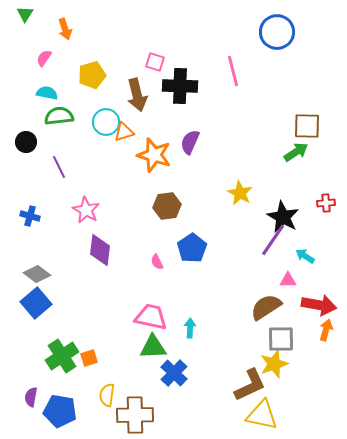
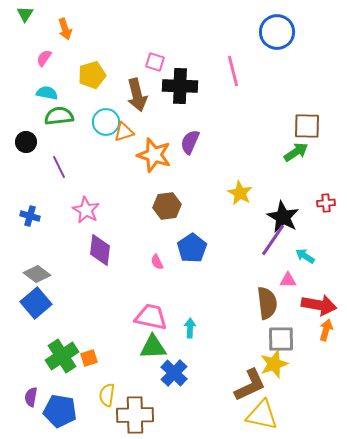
brown semicircle at (266, 307): moved 1 px right, 4 px up; rotated 116 degrees clockwise
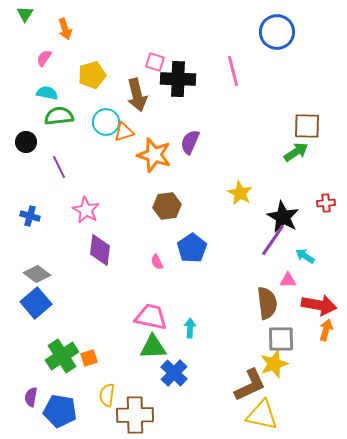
black cross at (180, 86): moved 2 px left, 7 px up
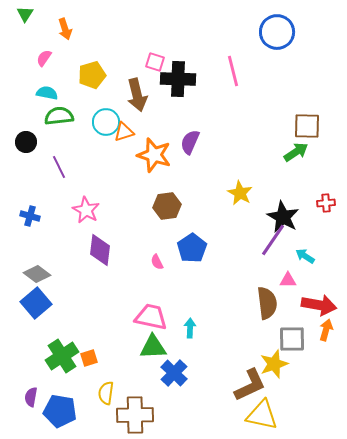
gray square at (281, 339): moved 11 px right
yellow semicircle at (107, 395): moved 1 px left, 2 px up
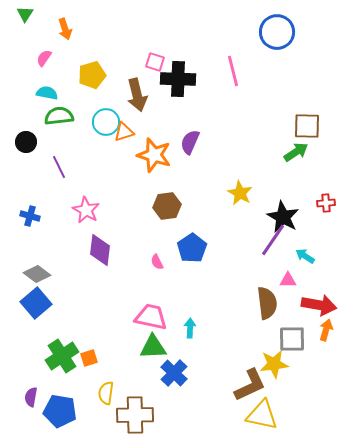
yellow star at (274, 364): rotated 12 degrees clockwise
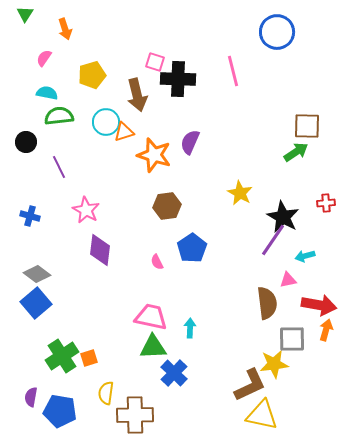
cyan arrow at (305, 256): rotated 48 degrees counterclockwise
pink triangle at (288, 280): rotated 12 degrees counterclockwise
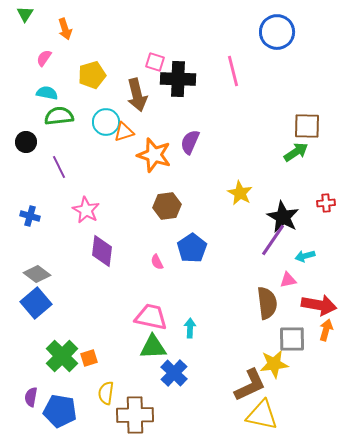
purple diamond at (100, 250): moved 2 px right, 1 px down
green cross at (62, 356): rotated 12 degrees counterclockwise
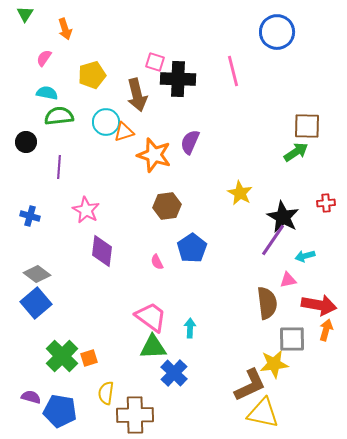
purple line at (59, 167): rotated 30 degrees clockwise
pink trapezoid at (151, 317): rotated 24 degrees clockwise
purple semicircle at (31, 397): rotated 96 degrees clockwise
yellow triangle at (262, 415): moved 1 px right, 2 px up
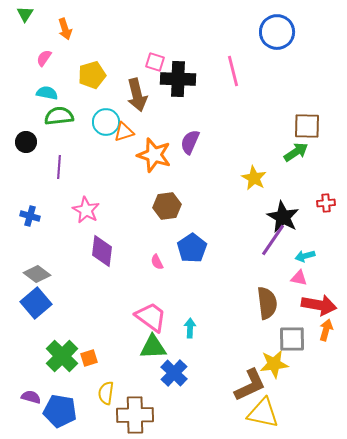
yellow star at (240, 193): moved 14 px right, 15 px up
pink triangle at (288, 280): moved 11 px right, 2 px up; rotated 24 degrees clockwise
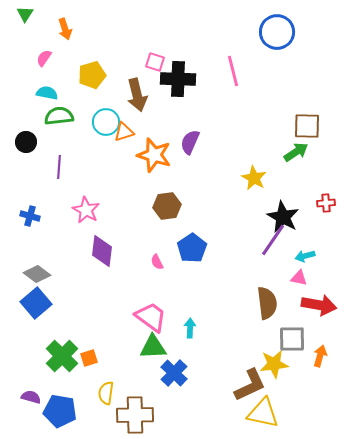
orange arrow at (326, 330): moved 6 px left, 26 px down
